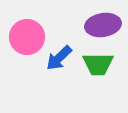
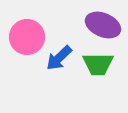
purple ellipse: rotated 32 degrees clockwise
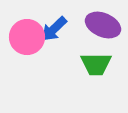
blue arrow: moved 5 px left, 29 px up
green trapezoid: moved 2 px left
